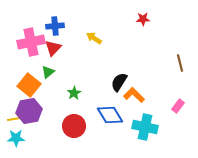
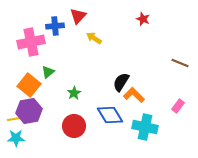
red star: rotated 24 degrees clockwise
red triangle: moved 25 px right, 32 px up
brown line: rotated 54 degrees counterclockwise
black semicircle: moved 2 px right
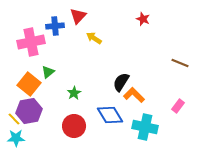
orange square: moved 1 px up
yellow line: rotated 56 degrees clockwise
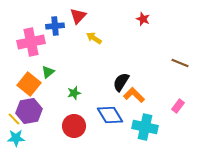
green star: rotated 16 degrees clockwise
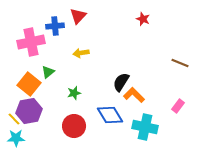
yellow arrow: moved 13 px left, 15 px down; rotated 42 degrees counterclockwise
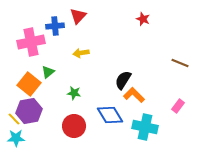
black semicircle: moved 2 px right, 2 px up
green star: rotated 24 degrees clockwise
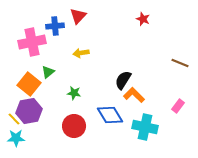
pink cross: moved 1 px right
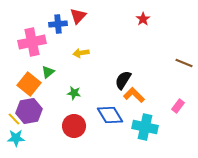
red star: rotated 16 degrees clockwise
blue cross: moved 3 px right, 2 px up
brown line: moved 4 px right
